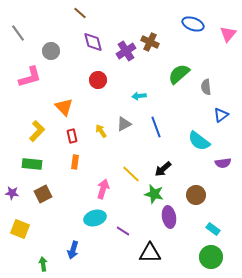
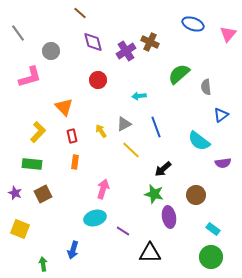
yellow L-shape: moved 1 px right, 1 px down
yellow line: moved 24 px up
purple star: moved 3 px right; rotated 16 degrees clockwise
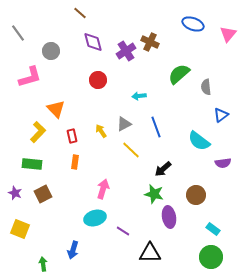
orange triangle: moved 8 px left, 2 px down
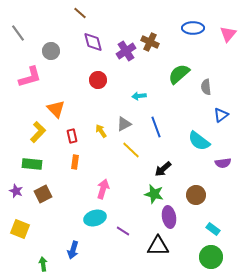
blue ellipse: moved 4 px down; rotated 20 degrees counterclockwise
purple star: moved 1 px right, 2 px up
black triangle: moved 8 px right, 7 px up
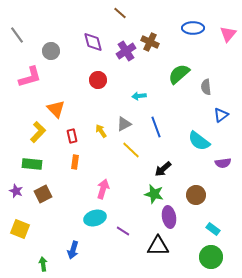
brown line: moved 40 px right
gray line: moved 1 px left, 2 px down
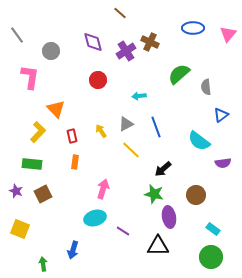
pink L-shape: rotated 65 degrees counterclockwise
gray triangle: moved 2 px right
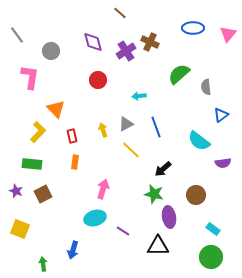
yellow arrow: moved 2 px right, 1 px up; rotated 16 degrees clockwise
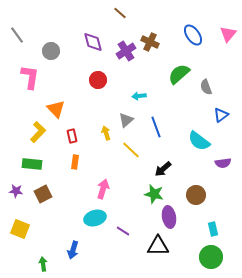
blue ellipse: moved 7 px down; rotated 55 degrees clockwise
gray semicircle: rotated 14 degrees counterclockwise
gray triangle: moved 4 px up; rotated 14 degrees counterclockwise
yellow arrow: moved 3 px right, 3 px down
purple star: rotated 16 degrees counterclockwise
cyan rectangle: rotated 40 degrees clockwise
